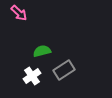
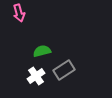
pink arrow: rotated 30 degrees clockwise
white cross: moved 4 px right
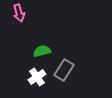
gray rectangle: rotated 25 degrees counterclockwise
white cross: moved 1 px right, 1 px down
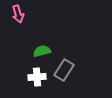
pink arrow: moved 1 px left, 1 px down
white cross: rotated 30 degrees clockwise
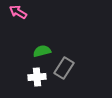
pink arrow: moved 2 px up; rotated 138 degrees clockwise
gray rectangle: moved 2 px up
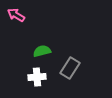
pink arrow: moved 2 px left, 3 px down
gray rectangle: moved 6 px right
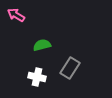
green semicircle: moved 6 px up
white cross: rotated 18 degrees clockwise
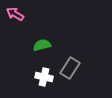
pink arrow: moved 1 px left, 1 px up
white cross: moved 7 px right
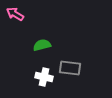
gray rectangle: rotated 65 degrees clockwise
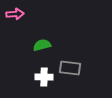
pink arrow: rotated 144 degrees clockwise
white cross: rotated 12 degrees counterclockwise
